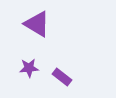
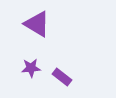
purple star: moved 2 px right
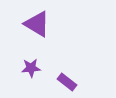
purple rectangle: moved 5 px right, 5 px down
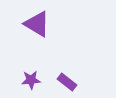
purple star: moved 12 px down
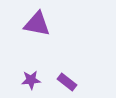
purple triangle: rotated 20 degrees counterclockwise
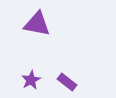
purple star: rotated 24 degrees counterclockwise
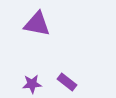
purple star: moved 1 px right, 4 px down; rotated 24 degrees clockwise
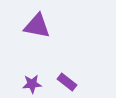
purple triangle: moved 2 px down
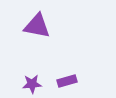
purple rectangle: moved 1 px up; rotated 54 degrees counterclockwise
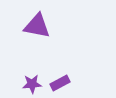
purple rectangle: moved 7 px left, 2 px down; rotated 12 degrees counterclockwise
